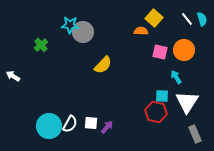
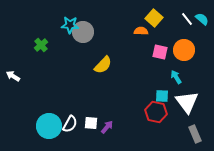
cyan semicircle: rotated 32 degrees counterclockwise
white triangle: rotated 10 degrees counterclockwise
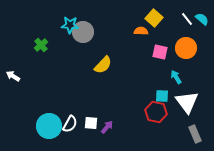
orange circle: moved 2 px right, 2 px up
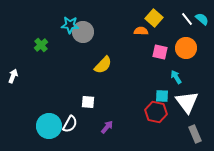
white arrow: rotated 80 degrees clockwise
white square: moved 3 px left, 21 px up
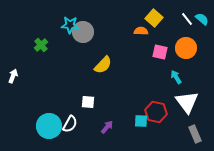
cyan square: moved 21 px left, 25 px down
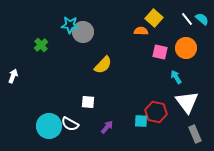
white semicircle: rotated 90 degrees clockwise
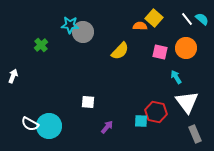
orange semicircle: moved 1 px left, 5 px up
yellow semicircle: moved 17 px right, 14 px up
white semicircle: moved 40 px left
